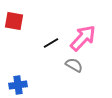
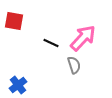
black line: rotated 56 degrees clockwise
gray semicircle: rotated 42 degrees clockwise
blue cross: rotated 30 degrees counterclockwise
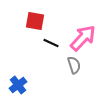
red square: moved 21 px right
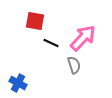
blue cross: moved 2 px up; rotated 24 degrees counterclockwise
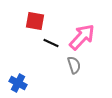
pink arrow: moved 1 px left, 1 px up
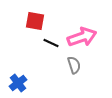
pink arrow: rotated 28 degrees clockwise
blue cross: rotated 24 degrees clockwise
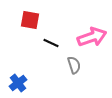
red square: moved 5 px left, 1 px up
pink arrow: moved 10 px right
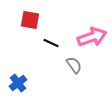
gray semicircle: rotated 18 degrees counterclockwise
